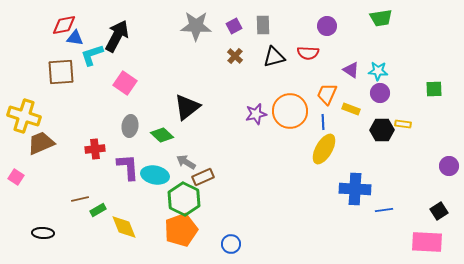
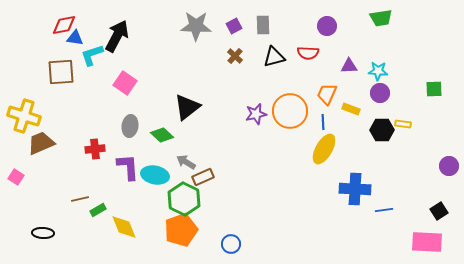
purple triangle at (351, 70): moved 2 px left, 4 px up; rotated 36 degrees counterclockwise
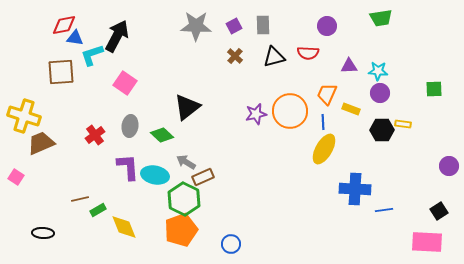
red cross at (95, 149): moved 14 px up; rotated 30 degrees counterclockwise
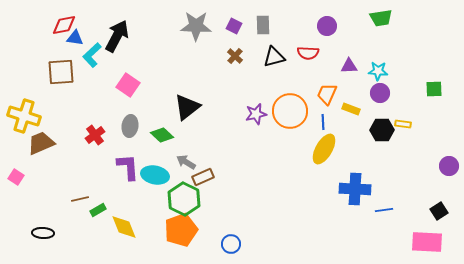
purple square at (234, 26): rotated 35 degrees counterclockwise
cyan L-shape at (92, 55): rotated 25 degrees counterclockwise
pink square at (125, 83): moved 3 px right, 2 px down
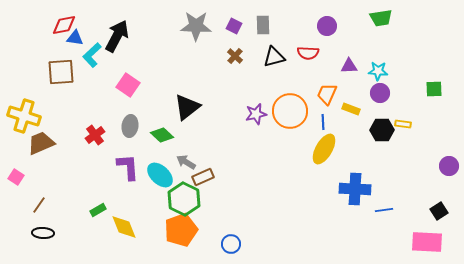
cyan ellipse at (155, 175): moved 5 px right; rotated 32 degrees clockwise
brown line at (80, 199): moved 41 px left, 6 px down; rotated 42 degrees counterclockwise
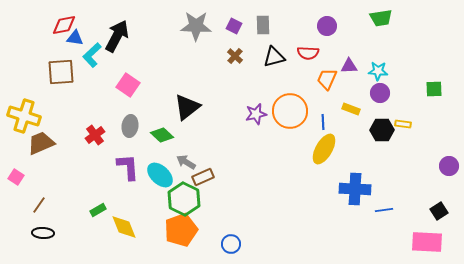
orange trapezoid at (327, 94): moved 15 px up
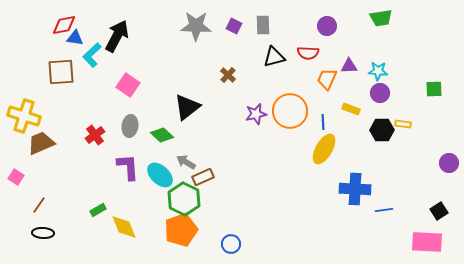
brown cross at (235, 56): moved 7 px left, 19 px down
purple circle at (449, 166): moved 3 px up
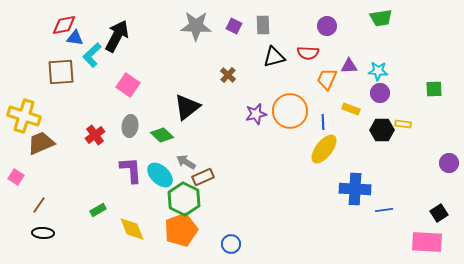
yellow ellipse at (324, 149): rotated 8 degrees clockwise
purple L-shape at (128, 167): moved 3 px right, 3 px down
black square at (439, 211): moved 2 px down
yellow diamond at (124, 227): moved 8 px right, 2 px down
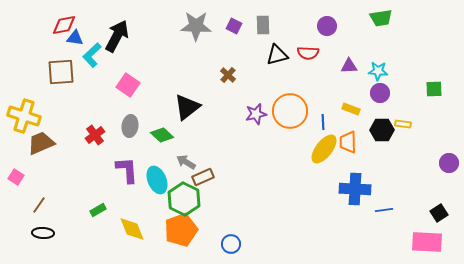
black triangle at (274, 57): moved 3 px right, 2 px up
orange trapezoid at (327, 79): moved 21 px right, 63 px down; rotated 25 degrees counterclockwise
purple L-shape at (131, 170): moved 4 px left
cyan ellipse at (160, 175): moved 3 px left, 5 px down; rotated 24 degrees clockwise
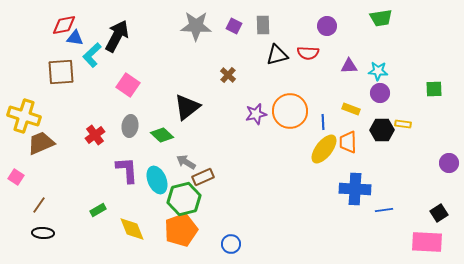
green hexagon at (184, 199): rotated 20 degrees clockwise
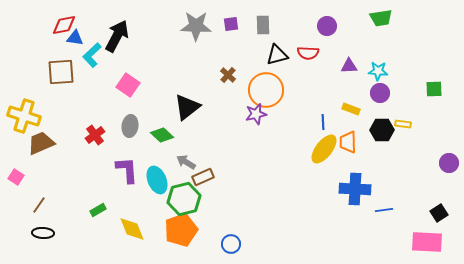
purple square at (234, 26): moved 3 px left, 2 px up; rotated 35 degrees counterclockwise
orange circle at (290, 111): moved 24 px left, 21 px up
